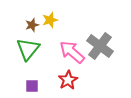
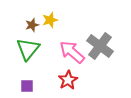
purple square: moved 5 px left
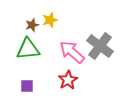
green triangle: rotated 45 degrees clockwise
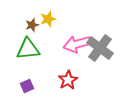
yellow star: moved 2 px left, 1 px up
gray cross: moved 2 px down
pink arrow: moved 5 px right, 8 px up; rotated 56 degrees counterclockwise
purple square: rotated 24 degrees counterclockwise
